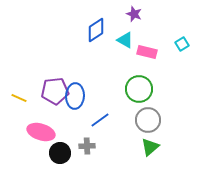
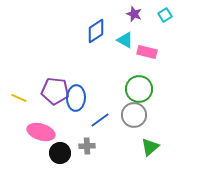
blue diamond: moved 1 px down
cyan square: moved 17 px left, 29 px up
purple pentagon: rotated 12 degrees clockwise
blue ellipse: moved 1 px right, 2 px down
gray circle: moved 14 px left, 5 px up
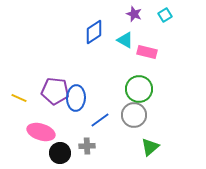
blue diamond: moved 2 px left, 1 px down
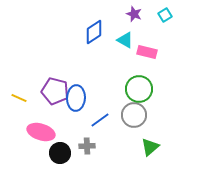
purple pentagon: rotated 8 degrees clockwise
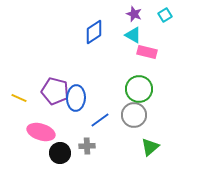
cyan triangle: moved 8 px right, 5 px up
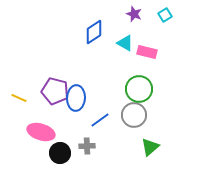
cyan triangle: moved 8 px left, 8 px down
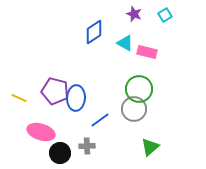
gray circle: moved 6 px up
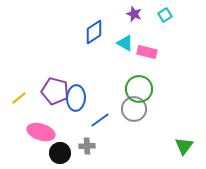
yellow line: rotated 63 degrees counterclockwise
green triangle: moved 34 px right, 1 px up; rotated 12 degrees counterclockwise
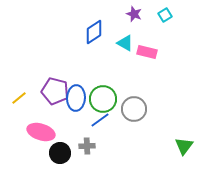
green circle: moved 36 px left, 10 px down
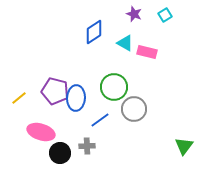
green circle: moved 11 px right, 12 px up
